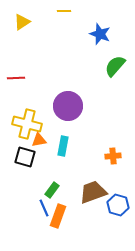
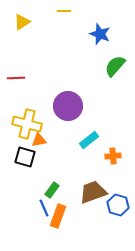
cyan rectangle: moved 26 px right, 6 px up; rotated 42 degrees clockwise
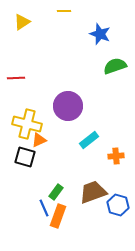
green semicircle: rotated 30 degrees clockwise
orange triangle: rotated 14 degrees counterclockwise
orange cross: moved 3 px right
green rectangle: moved 4 px right, 2 px down
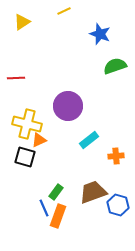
yellow line: rotated 24 degrees counterclockwise
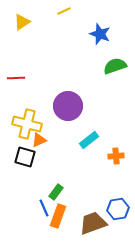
brown trapezoid: moved 31 px down
blue hexagon: moved 4 px down; rotated 25 degrees counterclockwise
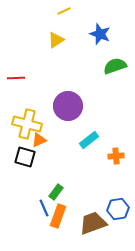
yellow triangle: moved 34 px right, 18 px down
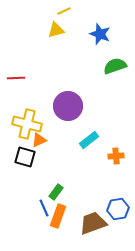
yellow triangle: moved 10 px up; rotated 18 degrees clockwise
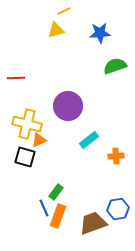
blue star: moved 1 px up; rotated 25 degrees counterclockwise
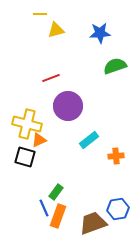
yellow line: moved 24 px left, 3 px down; rotated 24 degrees clockwise
red line: moved 35 px right; rotated 18 degrees counterclockwise
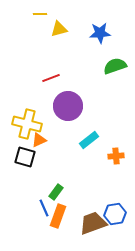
yellow triangle: moved 3 px right, 1 px up
blue hexagon: moved 3 px left, 5 px down
